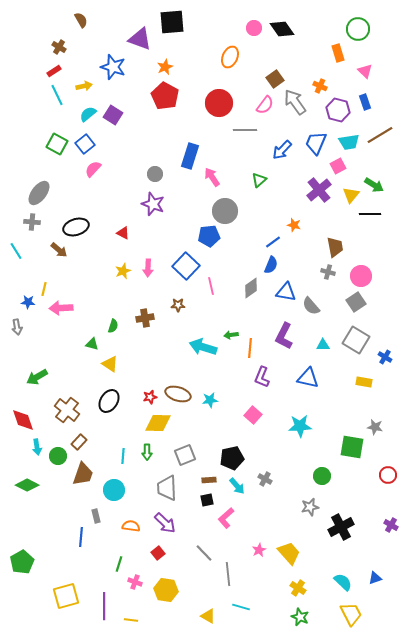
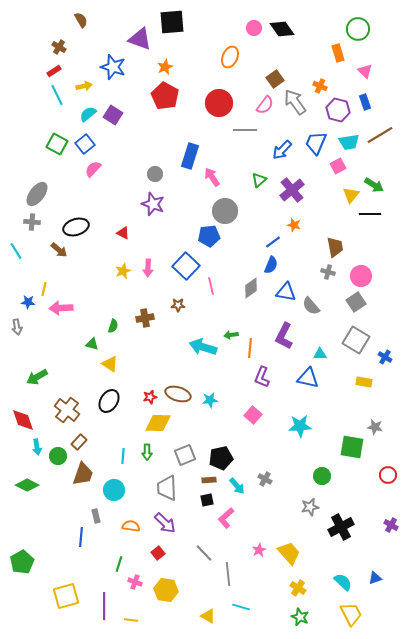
purple cross at (319, 190): moved 27 px left
gray ellipse at (39, 193): moved 2 px left, 1 px down
cyan triangle at (323, 345): moved 3 px left, 9 px down
black pentagon at (232, 458): moved 11 px left
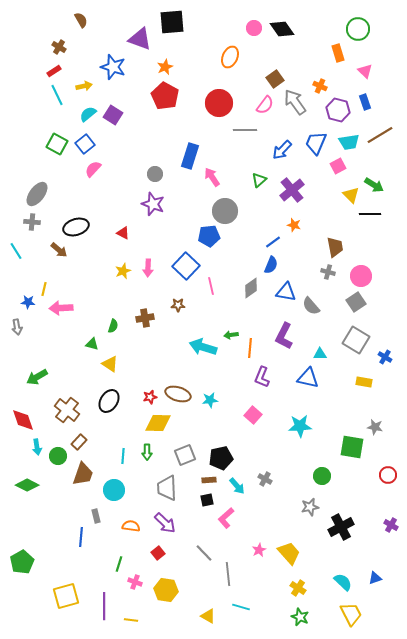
yellow triangle at (351, 195): rotated 24 degrees counterclockwise
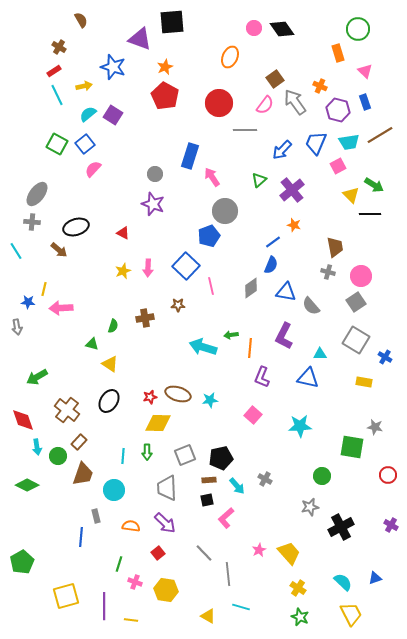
blue pentagon at (209, 236): rotated 15 degrees counterclockwise
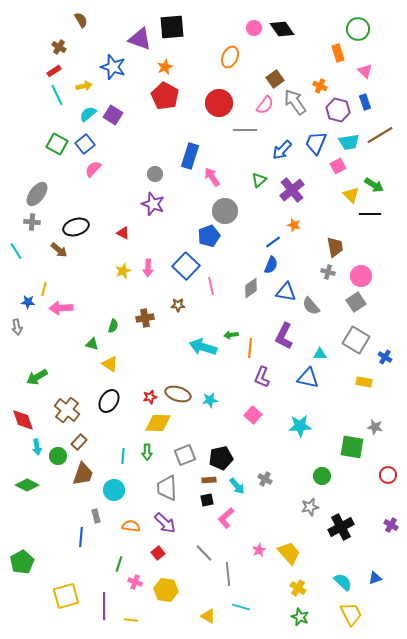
black square at (172, 22): moved 5 px down
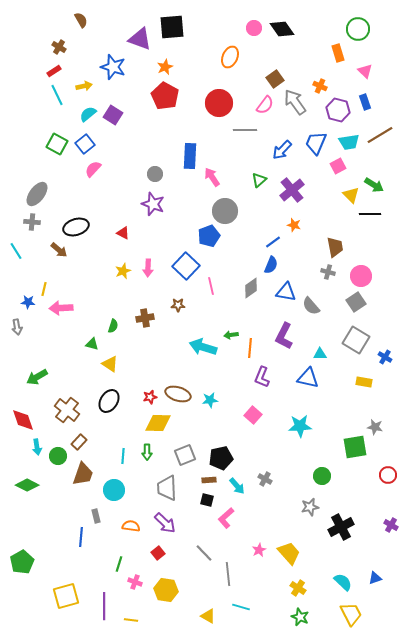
blue rectangle at (190, 156): rotated 15 degrees counterclockwise
green square at (352, 447): moved 3 px right; rotated 20 degrees counterclockwise
black square at (207, 500): rotated 24 degrees clockwise
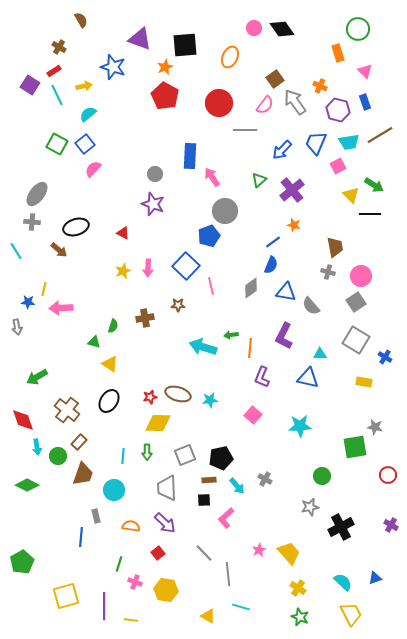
black square at (172, 27): moved 13 px right, 18 px down
purple square at (113, 115): moved 83 px left, 30 px up
green triangle at (92, 344): moved 2 px right, 2 px up
black square at (207, 500): moved 3 px left; rotated 16 degrees counterclockwise
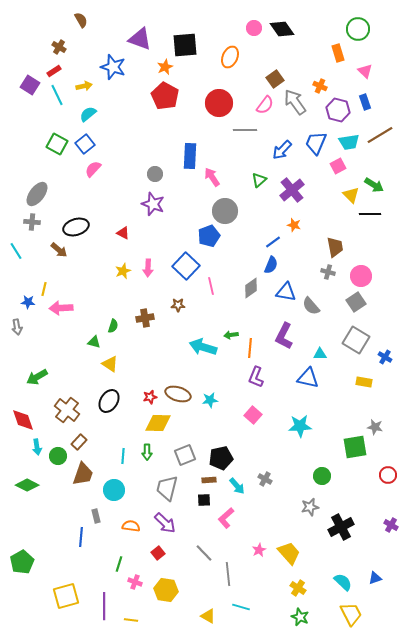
purple L-shape at (262, 377): moved 6 px left
gray trapezoid at (167, 488): rotated 16 degrees clockwise
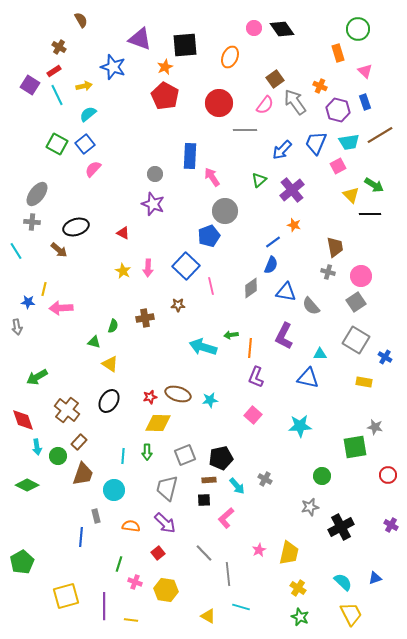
yellow star at (123, 271): rotated 21 degrees counterclockwise
yellow trapezoid at (289, 553): rotated 55 degrees clockwise
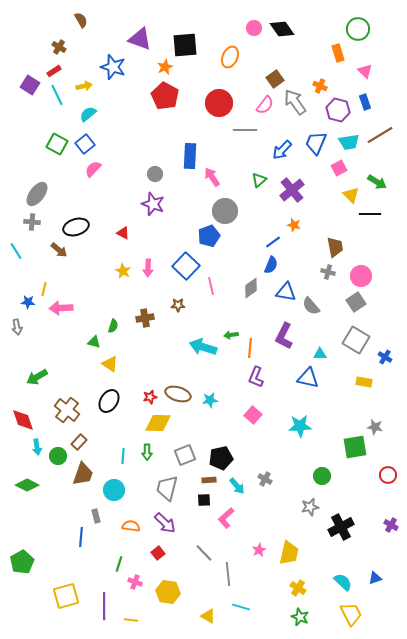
pink square at (338, 166): moved 1 px right, 2 px down
green arrow at (374, 185): moved 3 px right, 3 px up
yellow hexagon at (166, 590): moved 2 px right, 2 px down
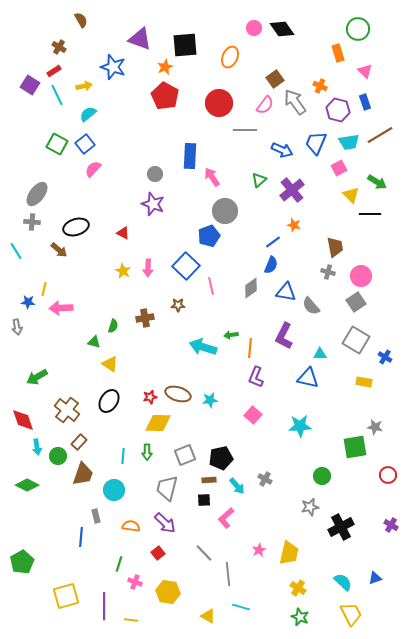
blue arrow at (282, 150): rotated 110 degrees counterclockwise
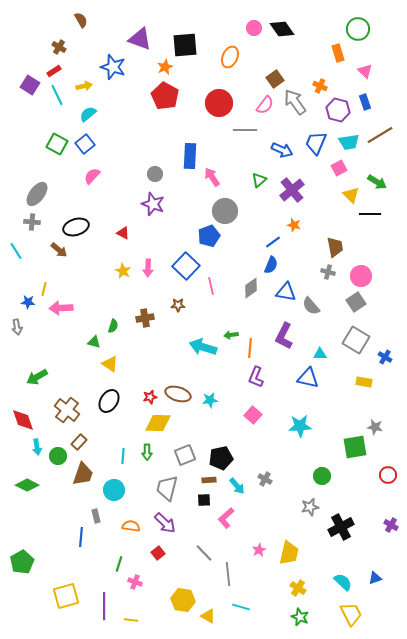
pink semicircle at (93, 169): moved 1 px left, 7 px down
yellow hexagon at (168, 592): moved 15 px right, 8 px down
